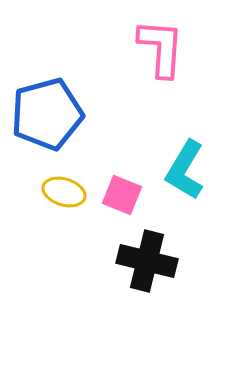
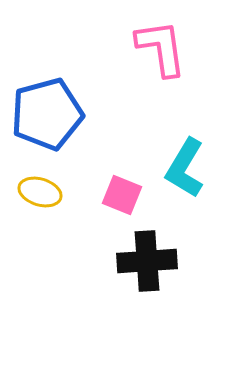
pink L-shape: rotated 12 degrees counterclockwise
cyan L-shape: moved 2 px up
yellow ellipse: moved 24 px left
black cross: rotated 18 degrees counterclockwise
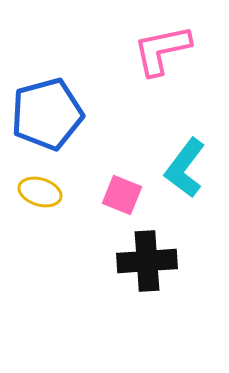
pink L-shape: moved 1 px right, 2 px down; rotated 94 degrees counterclockwise
cyan L-shape: rotated 6 degrees clockwise
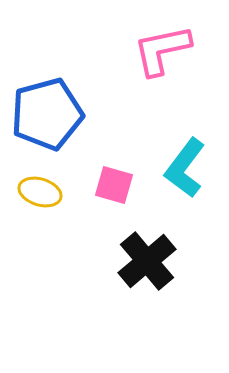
pink square: moved 8 px left, 10 px up; rotated 6 degrees counterclockwise
black cross: rotated 36 degrees counterclockwise
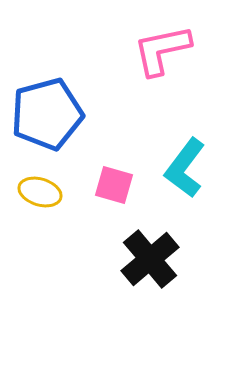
black cross: moved 3 px right, 2 px up
